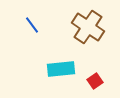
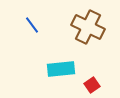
brown cross: rotated 8 degrees counterclockwise
red square: moved 3 px left, 4 px down
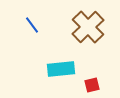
brown cross: rotated 20 degrees clockwise
red square: rotated 21 degrees clockwise
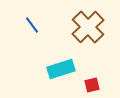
cyan rectangle: rotated 12 degrees counterclockwise
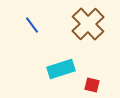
brown cross: moved 3 px up
red square: rotated 28 degrees clockwise
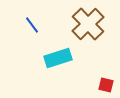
cyan rectangle: moved 3 px left, 11 px up
red square: moved 14 px right
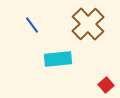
cyan rectangle: moved 1 px down; rotated 12 degrees clockwise
red square: rotated 35 degrees clockwise
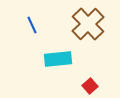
blue line: rotated 12 degrees clockwise
red square: moved 16 px left, 1 px down
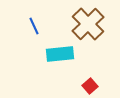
blue line: moved 2 px right, 1 px down
cyan rectangle: moved 2 px right, 5 px up
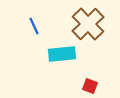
cyan rectangle: moved 2 px right
red square: rotated 28 degrees counterclockwise
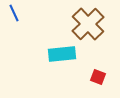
blue line: moved 20 px left, 13 px up
red square: moved 8 px right, 9 px up
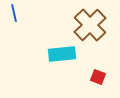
blue line: rotated 12 degrees clockwise
brown cross: moved 2 px right, 1 px down
